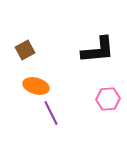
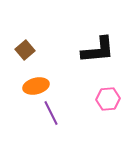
brown square: rotated 12 degrees counterclockwise
orange ellipse: rotated 30 degrees counterclockwise
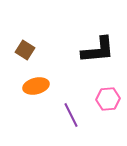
brown square: rotated 18 degrees counterclockwise
purple line: moved 20 px right, 2 px down
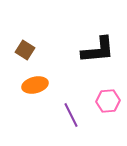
orange ellipse: moved 1 px left, 1 px up
pink hexagon: moved 2 px down
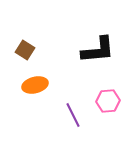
purple line: moved 2 px right
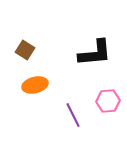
black L-shape: moved 3 px left, 3 px down
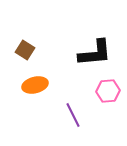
pink hexagon: moved 10 px up
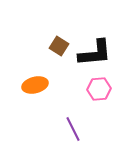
brown square: moved 34 px right, 4 px up
pink hexagon: moved 9 px left, 2 px up
purple line: moved 14 px down
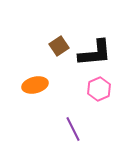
brown square: rotated 24 degrees clockwise
pink hexagon: rotated 20 degrees counterclockwise
